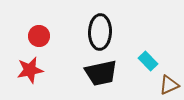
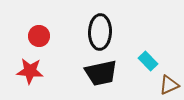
red star: moved 1 px down; rotated 16 degrees clockwise
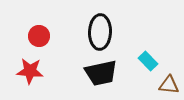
brown triangle: rotated 30 degrees clockwise
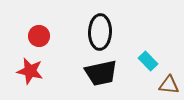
red star: rotated 8 degrees clockwise
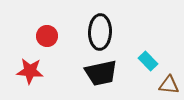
red circle: moved 8 px right
red star: rotated 8 degrees counterclockwise
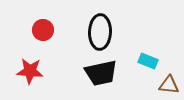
red circle: moved 4 px left, 6 px up
cyan rectangle: rotated 24 degrees counterclockwise
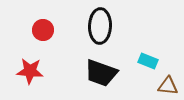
black ellipse: moved 6 px up
black trapezoid: rotated 32 degrees clockwise
brown triangle: moved 1 px left, 1 px down
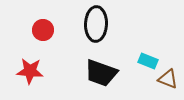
black ellipse: moved 4 px left, 2 px up
brown triangle: moved 7 px up; rotated 15 degrees clockwise
